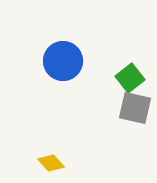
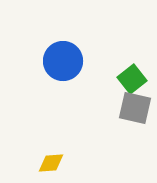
green square: moved 2 px right, 1 px down
yellow diamond: rotated 52 degrees counterclockwise
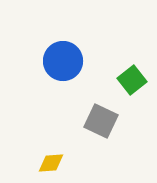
green square: moved 1 px down
gray square: moved 34 px left, 13 px down; rotated 12 degrees clockwise
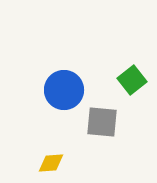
blue circle: moved 1 px right, 29 px down
gray square: moved 1 px right, 1 px down; rotated 20 degrees counterclockwise
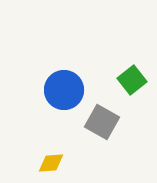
gray square: rotated 24 degrees clockwise
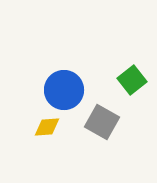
yellow diamond: moved 4 px left, 36 px up
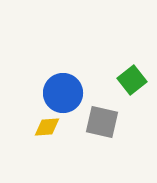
blue circle: moved 1 px left, 3 px down
gray square: rotated 16 degrees counterclockwise
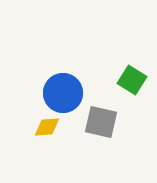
green square: rotated 20 degrees counterclockwise
gray square: moved 1 px left
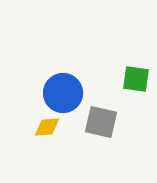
green square: moved 4 px right, 1 px up; rotated 24 degrees counterclockwise
